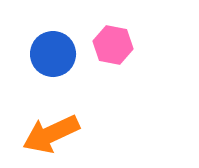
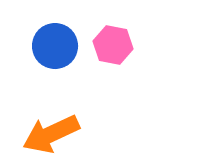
blue circle: moved 2 px right, 8 px up
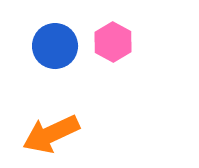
pink hexagon: moved 3 px up; rotated 18 degrees clockwise
